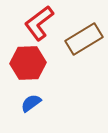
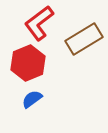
red hexagon: rotated 20 degrees counterclockwise
blue semicircle: moved 1 px right, 4 px up
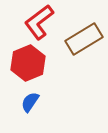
red L-shape: moved 1 px up
blue semicircle: moved 2 px left, 3 px down; rotated 20 degrees counterclockwise
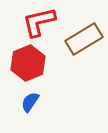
red L-shape: rotated 24 degrees clockwise
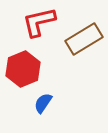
red hexagon: moved 5 px left, 6 px down
blue semicircle: moved 13 px right, 1 px down
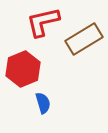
red L-shape: moved 4 px right
blue semicircle: rotated 130 degrees clockwise
